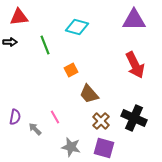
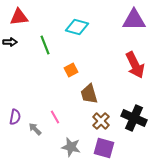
brown trapezoid: rotated 25 degrees clockwise
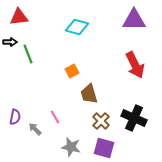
green line: moved 17 px left, 9 px down
orange square: moved 1 px right, 1 px down
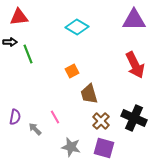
cyan diamond: rotated 15 degrees clockwise
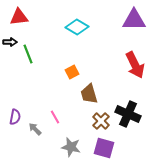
orange square: moved 1 px down
black cross: moved 6 px left, 4 px up
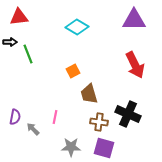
orange square: moved 1 px right, 1 px up
pink line: rotated 40 degrees clockwise
brown cross: moved 2 px left, 1 px down; rotated 36 degrees counterclockwise
gray arrow: moved 2 px left
gray star: rotated 12 degrees counterclockwise
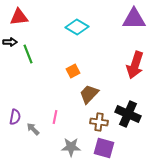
purple triangle: moved 1 px up
red arrow: rotated 44 degrees clockwise
brown trapezoid: rotated 60 degrees clockwise
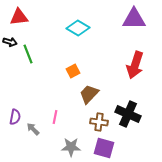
cyan diamond: moved 1 px right, 1 px down
black arrow: rotated 16 degrees clockwise
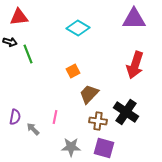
black cross: moved 2 px left, 2 px up; rotated 10 degrees clockwise
brown cross: moved 1 px left, 1 px up
